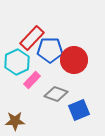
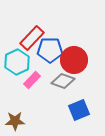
gray diamond: moved 7 px right, 13 px up
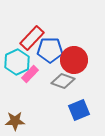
pink rectangle: moved 2 px left, 6 px up
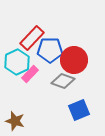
brown star: rotated 18 degrees clockwise
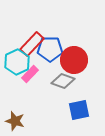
red rectangle: moved 6 px down
blue pentagon: moved 1 px up
blue square: rotated 10 degrees clockwise
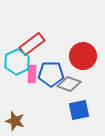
red rectangle: rotated 10 degrees clockwise
blue pentagon: moved 1 px right, 25 px down
red circle: moved 9 px right, 4 px up
pink rectangle: moved 2 px right; rotated 42 degrees counterclockwise
gray diamond: moved 6 px right, 3 px down
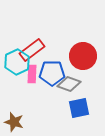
red rectangle: moved 6 px down
blue pentagon: moved 1 px right, 1 px up
blue square: moved 2 px up
brown star: moved 1 px left, 1 px down
